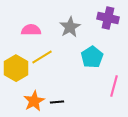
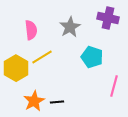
pink semicircle: rotated 84 degrees clockwise
cyan pentagon: rotated 20 degrees counterclockwise
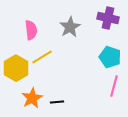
cyan pentagon: moved 18 px right
orange star: moved 2 px left, 3 px up
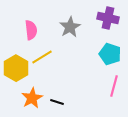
cyan pentagon: moved 3 px up
black line: rotated 24 degrees clockwise
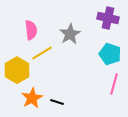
gray star: moved 7 px down
yellow line: moved 4 px up
yellow hexagon: moved 1 px right, 2 px down
pink line: moved 2 px up
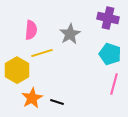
pink semicircle: rotated 12 degrees clockwise
yellow line: rotated 15 degrees clockwise
